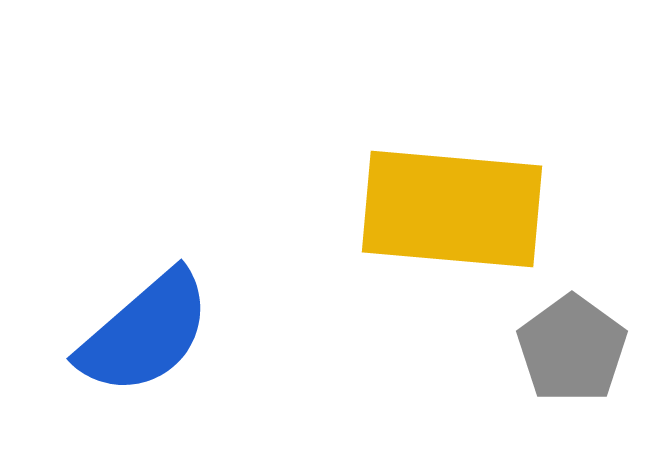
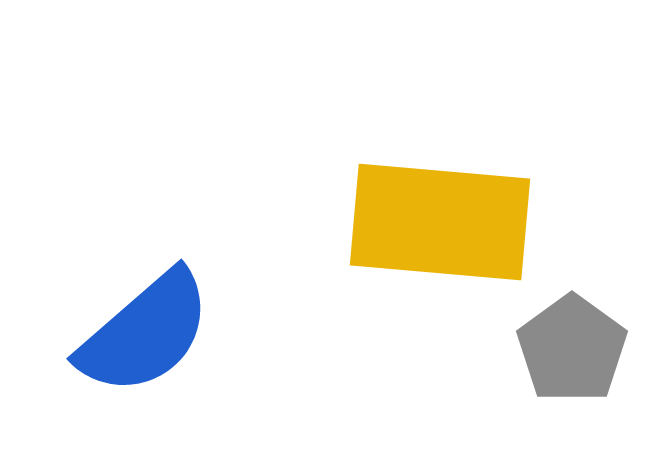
yellow rectangle: moved 12 px left, 13 px down
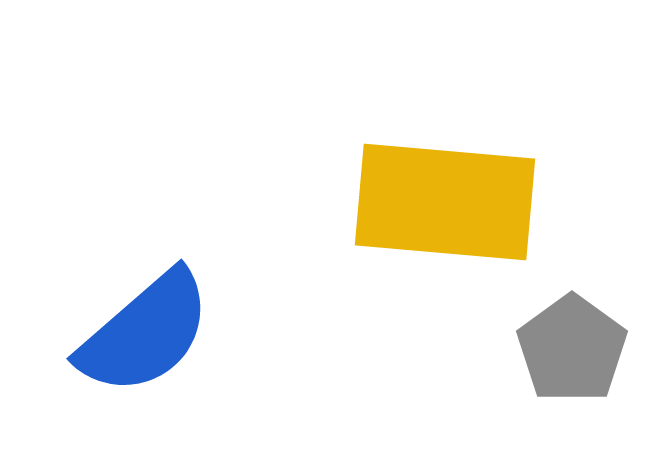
yellow rectangle: moved 5 px right, 20 px up
